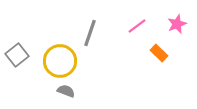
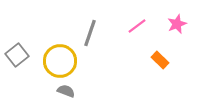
orange rectangle: moved 1 px right, 7 px down
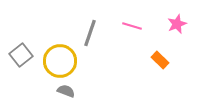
pink line: moved 5 px left; rotated 54 degrees clockwise
gray square: moved 4 px right
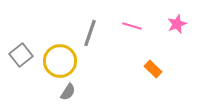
orange rectangle: moved 7 px left, 9 px down
gray semicircle: moved 2 px right, 1 px down; rotated 102 degrees clockwise
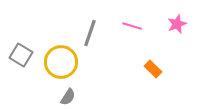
gray square: rotated 20 degrees counterclockwise
yellow circle: moved 1 px right, 1 px down
gray semicircle: moved 5 px down
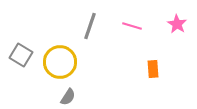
pink star: rotated 18 degrees counterclockwise
gray line: moved 7 px up
yellow circle: moved 1 px left
orange rectangle: rotated 42 degrees clockwise
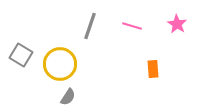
yellow circle: moved 2 px down
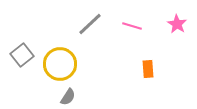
gray line: moved 2 px up; rotated 28 degrees clockwise
gray square: moved 1 px right; rotated 20 degrees clockwise
orange rectangle: moved 5 px left
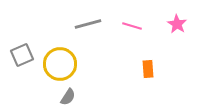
gray line: moved 2 px left; rotated 28 degrees clockwise
gray square: rotated 15 degrees clockwise
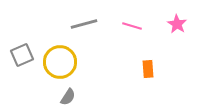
gray line: moved 4 px left
yellow circle: moved 2 px up
